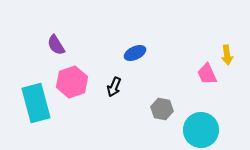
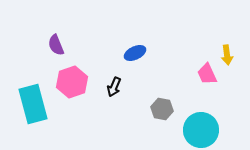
purple semicircle: rotated 10 degrees clockwise
cyan rectangle: moved 3 px left, 1 px down
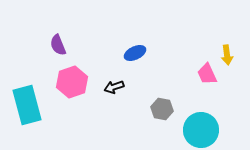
purple semicircle: moved 2 px right
black arrow: rotated 48 degrees clockwise
cyan rectangle: moved 6 px left, 1 px down
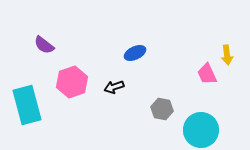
purple semicircle: moved 14 px left; rotated 30 degrees counterclockwise
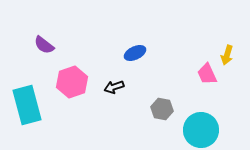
yellow arrow: rotated 24 degrees clockwise
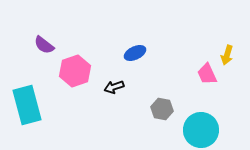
pink hexagon: moved 3 px right, 11 px up
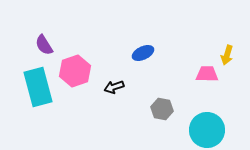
purple semicircle: rotated 20 degrees clockwise
blue ellipse: moved 8 px right
pink trapezoid: rotated 115 degrees clockwise
cyan rectangle: moved 11 px right, 18 px up
cyan circle: moved 6 px right
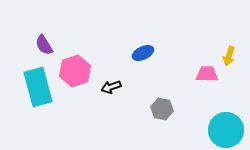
yellow arrow: moved 2 px right, 1 px down
black arrow: moved 3 px left
cyan circle: moved 19 px right
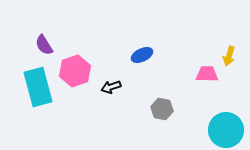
blue ellipse: moved 1 px left, 2 px down
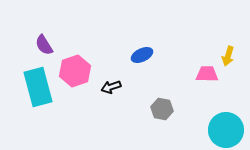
yellow arrow: moved 1 px left
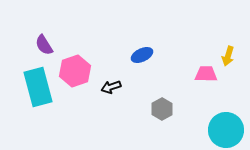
pink trapezoid: moved 1 px left
gray hexagon: rotated 20 degrees clockwise
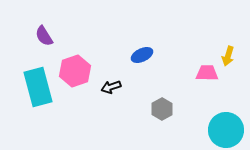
purple semicircle: moved 9 px up
pink trapezoid: moved 1 px right, 1 px up
